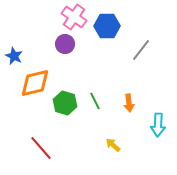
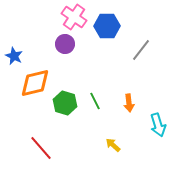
cyan arrow: rotated 20 degrees counterclockwise
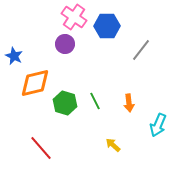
cyan arrow: rotated 40 degrees clockwise
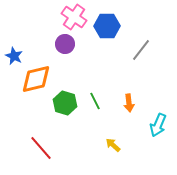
orange diamond: moved 1 px right, 4 px up
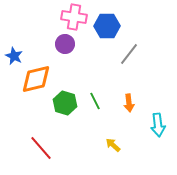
pink cross: rotated 25 degrees counterclockwise
gray line: moved 12 px left, 4 px down
cyan arrow: rotated 30 degrees counterclockwise
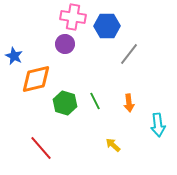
pink cross: moved 1 px left
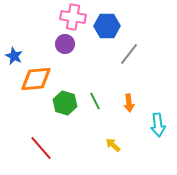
orange diamond: rotated 8 degrees clockwise
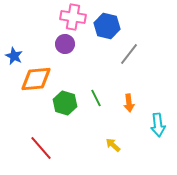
blue hexagon: rotated 15 degrees clockwise
green line: moved 1 px right, 3 px up
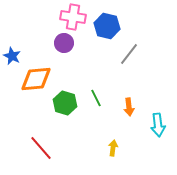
purple circle: moved 1 px left, 1 px up
blue star: moved 2 px left
orange arrow: moved 4 px down
yellow arrow: moved 3 px down; rotated 56 degrees clockwise
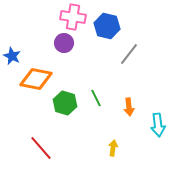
orange diamond: rotated 16 degrees clockwise
